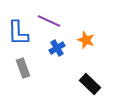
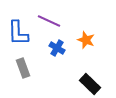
blue cross: rotated 28 degrees counterclockwise
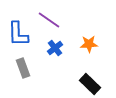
purple line: moved 1 px up; rotated 10 degrees clockwise
blue L-shape: moved 1 px down
orange star: moved 3 px right, 4 px down; rotated 24 degrees counterclockwise
blue cross: moved 2 px left; rotated 21 degrees clockwise
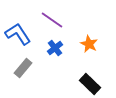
purple line: moved 3 px right
blue L-shape: rotated 148 degrees clockwise
orange star: rotated 30 degrees clockwise
gray rectangle: rotated 60 degrees clockwise
